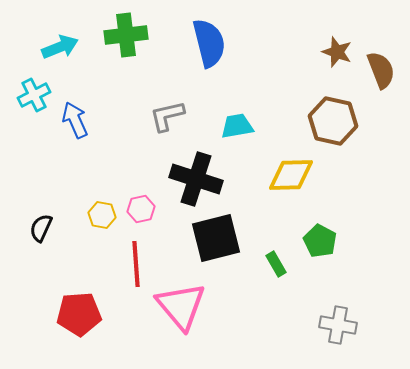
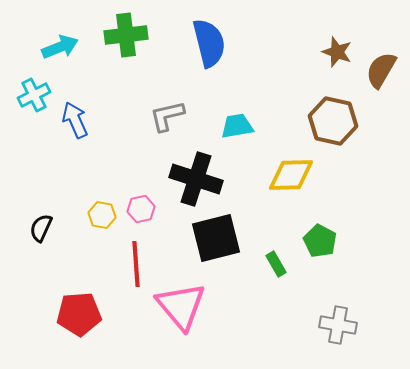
brown semicircle: rotated 129 degrees counterclockwise
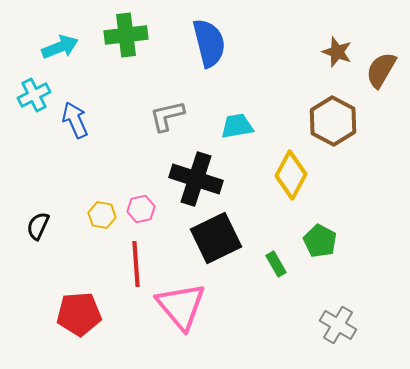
brown hexagon: rotated 15 degrees clockwise
yellow diamond: rotated 60 degrees counterclockwise
black semicircle: moved 3 px left, 2 px up
black square: rotated 12 degrees counterclockwise
gray cross: rotated 21 degrees clockwise
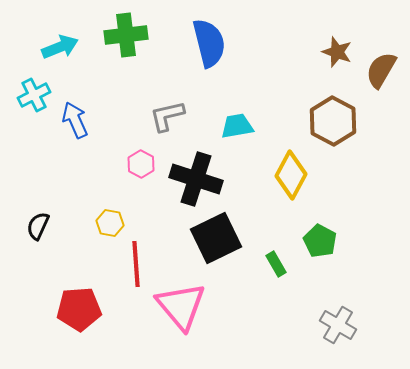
pink hexagon: moved 45 px up; rotated 20 degrees counterclockwise
yellow hexagon: moved 8 px right, 8 px down
red pentagon: moved 5 px up
